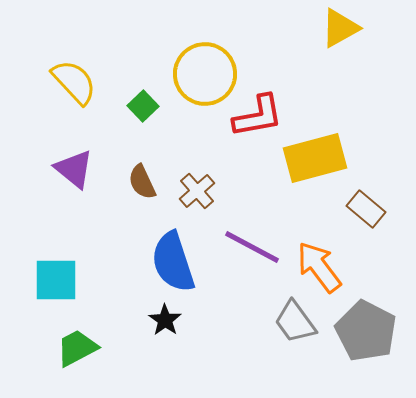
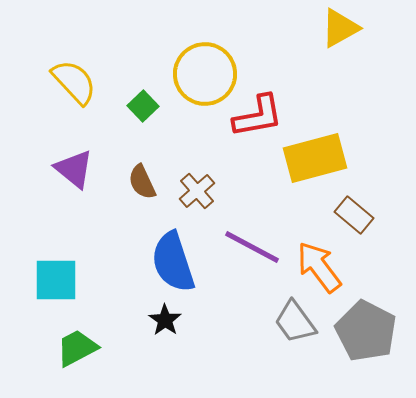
brown rectangle: moved 12 px left, 6 px down
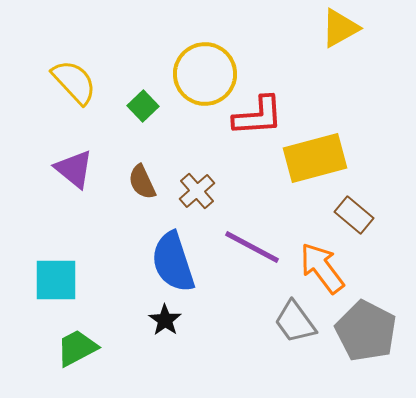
red L-shape: rotated 6 degrees clockwise
orange arrow: moved 3 px right, 1 px down
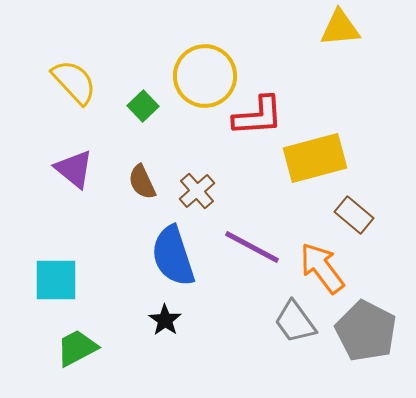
yellow triangle: rotated 24 degrees clockwise
yellow circle: moved 2 px down
blue semicircle: moved 6 px up
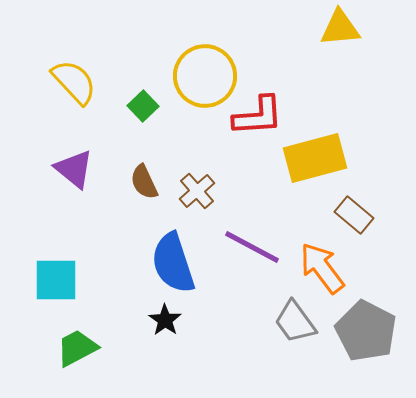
brown semicircle: moved 2 px right
blue semicircle: moved 7 px down
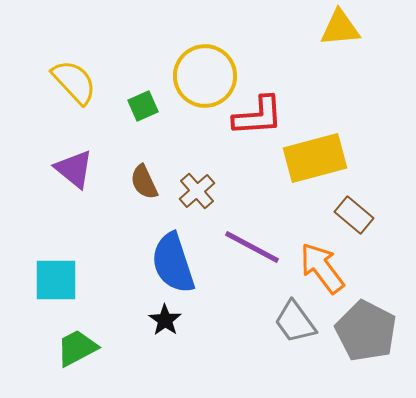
green square: rotated 20 degrees clockwise
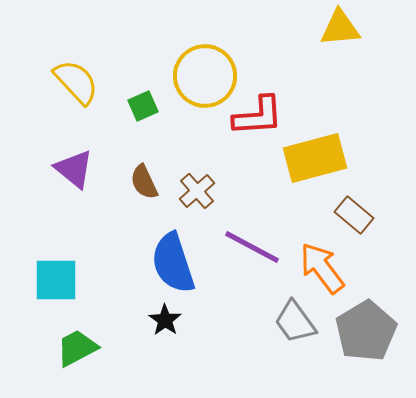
yellow semicircle: moved 2 px right
gray pentagon: rotated 14 degrees clockwise
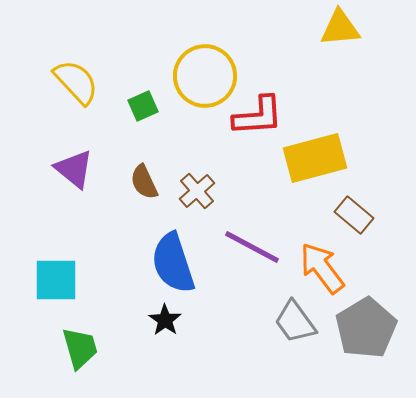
gray pentagon: moved 3 px up
green trapezoid: moved 3 px right; rotated 102 degrees clockwise
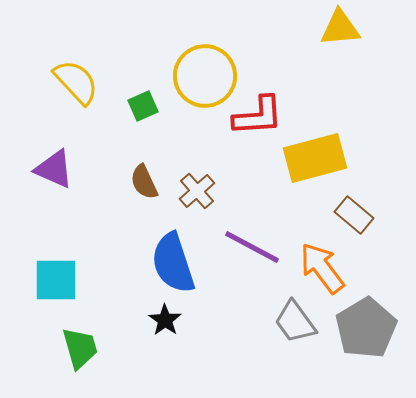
purple triangle: moved 20 px left; rotated 15 degrees counterclockwise
